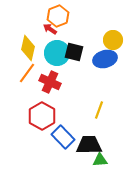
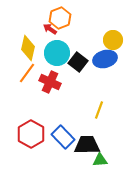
orange hexagon: moved 2 px right, 2 px down
black square: moved 4 px right, 10 px down; rotated 24 degrees clockwise
red hexagon: moved 11 px left, 18 px down
black trapezoid: moved 2 px left
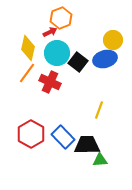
orange hexagon: moved 1 px right
red arrow: moved 3 px down; rotated 120 degrees clockwise
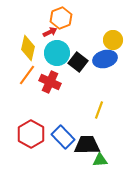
orange line: moved 2 px down
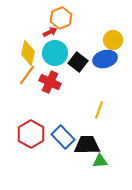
yellow diamond: moved 5 px down
cyan circle: moved 2 px left
green triangle: moved 1 px down
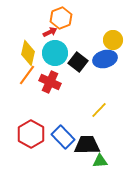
yellow line: rotated 24 degrees clockwise
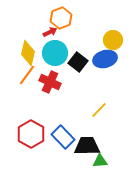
black trapezoid: moved 1 px down
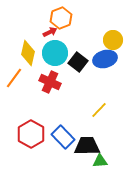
orange line: moved 13 px left, 3 px down
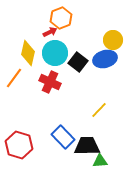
red hexagon: moved 12 px left, 11 px down; rotated 12 degrees counterclockwise
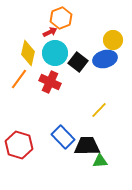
orange line: moved 5 px right, 1 px down
